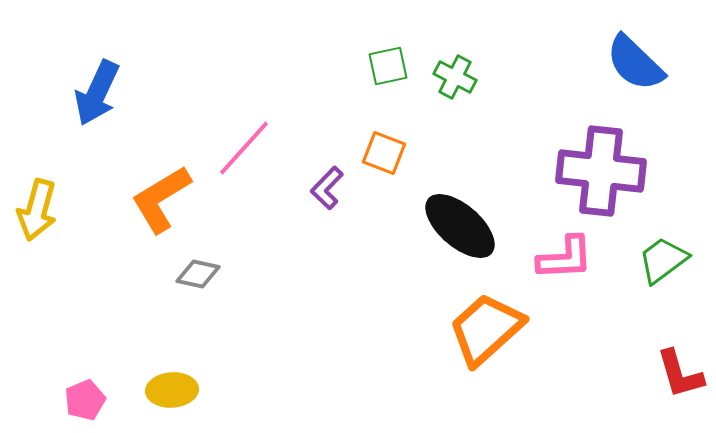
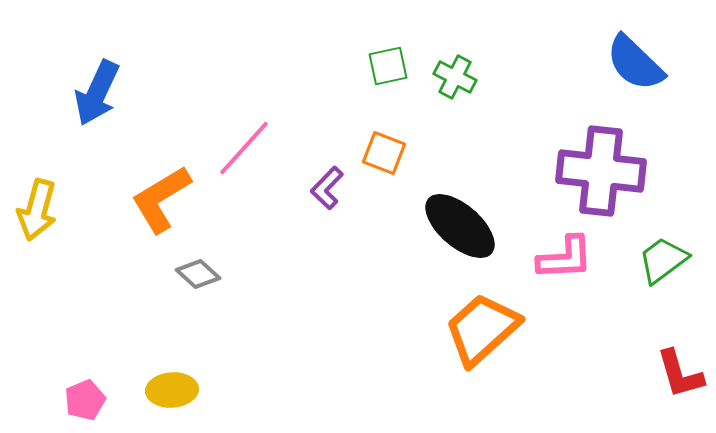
gray diamond: rotated 30 degrees clockwise
orange trapezoid: moved 4 px left
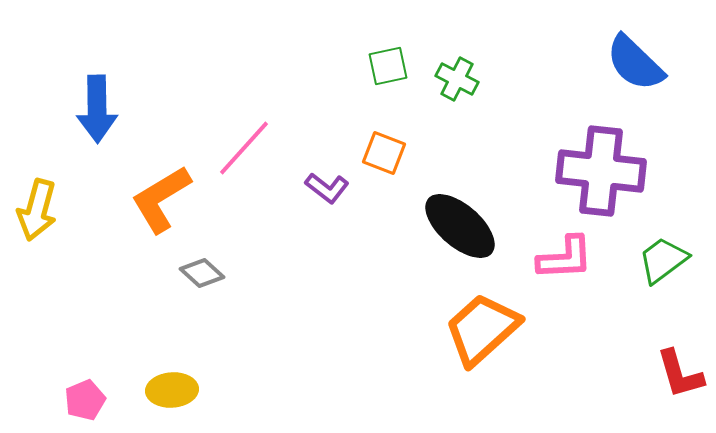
green cross: moved 2 px right, 2 px down
blue arrow: moved 16 px down; rotated 26 degrees counterclockwise
purple L-shape: rotated 96 degrees counterclockwise
gray diamond: moved 4 px right, 1 px up
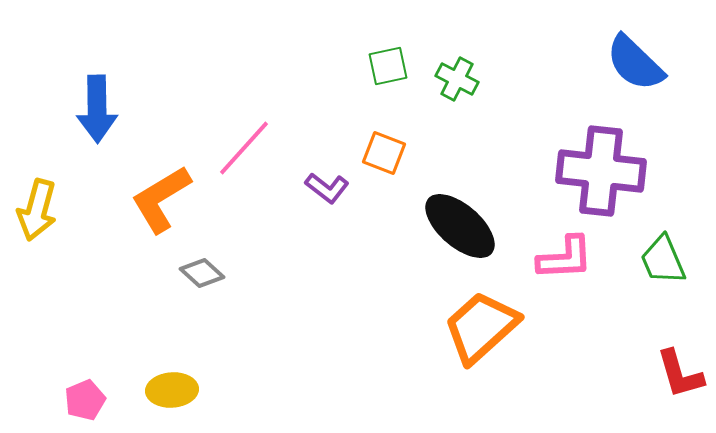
green trapezoid: rotated 76 degrees counterclockwise
orange trapezoid: moved 1 px left, 2 px up
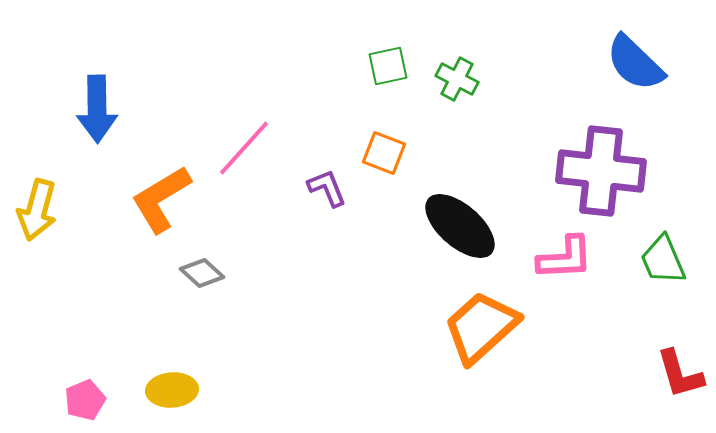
purple L-shape: rotated 150 degrees counterclockwise
